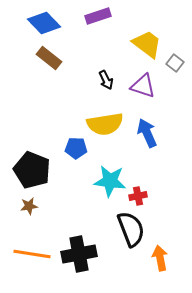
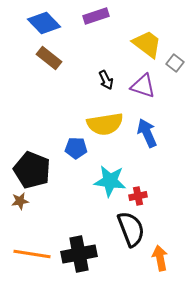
purple rectangle: moved 2 px left
brown star: moved 9 px left, 5 px up
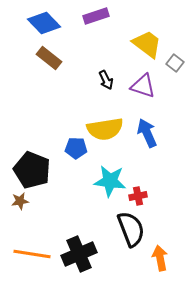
yellow semicircle: moved 5 px down
black cross: rotated 12 degrees counterclockwise
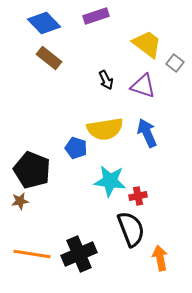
blue pentagon: rotated 15 degrees clockwise
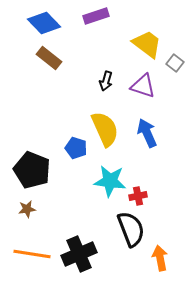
black arrow: moved 1 px down; rotated 42 degrees clockwise
yellow semicircle: rotated 105 degrees counterclockwise
brown star: moved 7 px right, 8 px down
